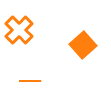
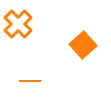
orange cross: moved 1 px left, 6 px up
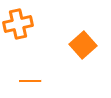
orange cross: rotated 32 degrees clockwise
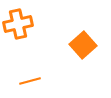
orange line: rotated 15 degrees counterclockwise
